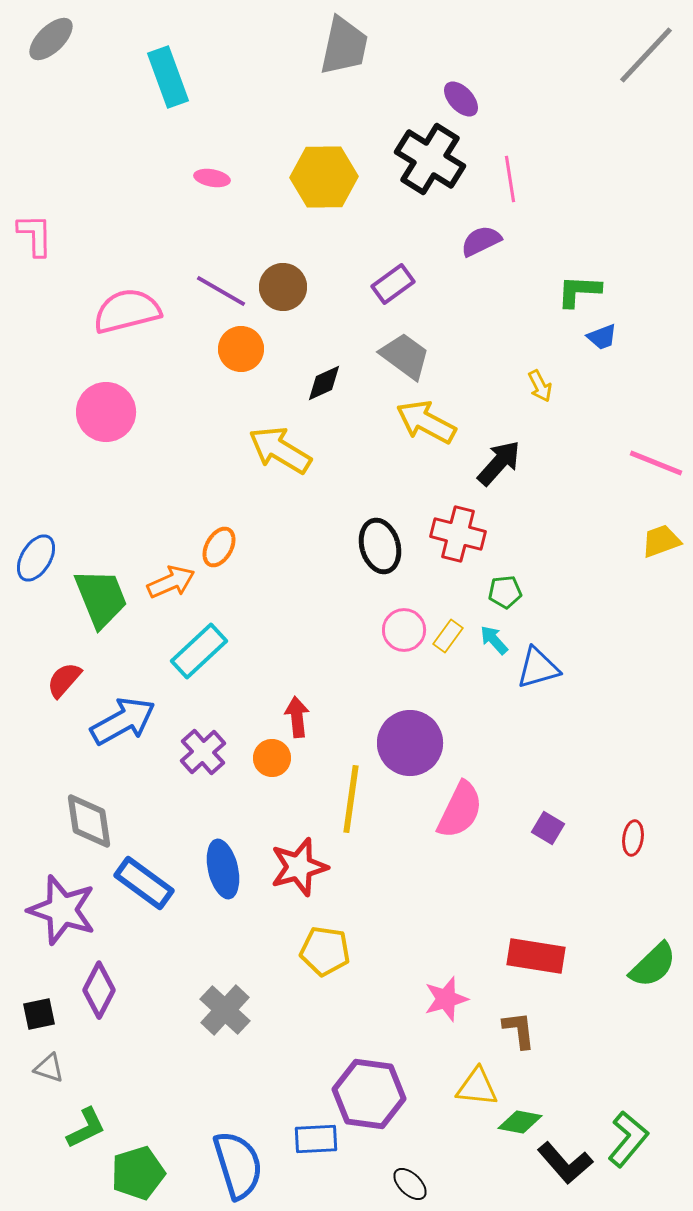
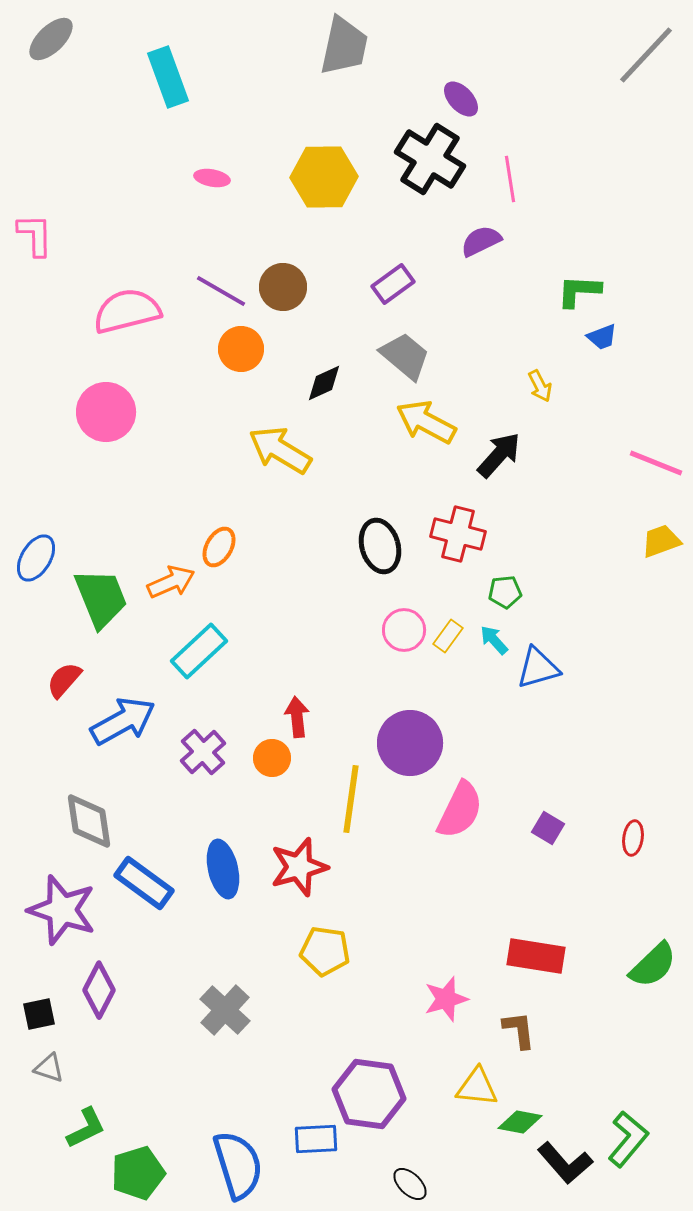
gray trapezoid at (405, 356): rotated 4 degrees clockwise
black arrow at (499, 463): moved 8 px up
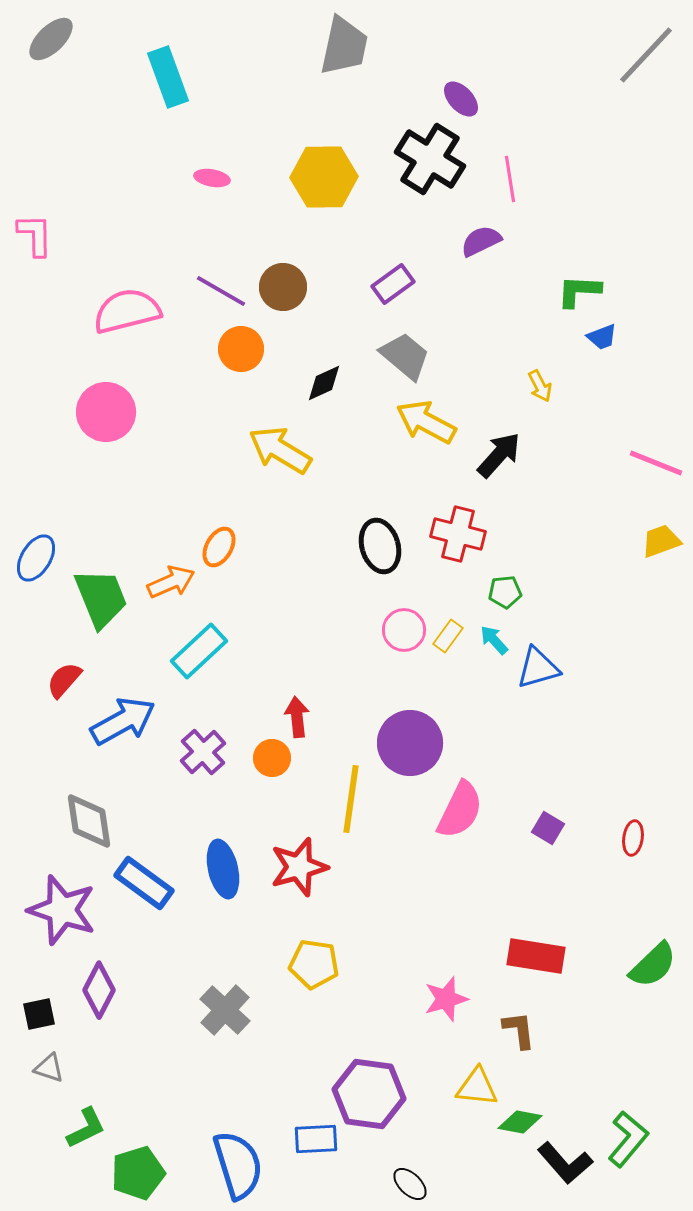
yellow pentagon at (325, 951): moved 11 px left, 13 px down
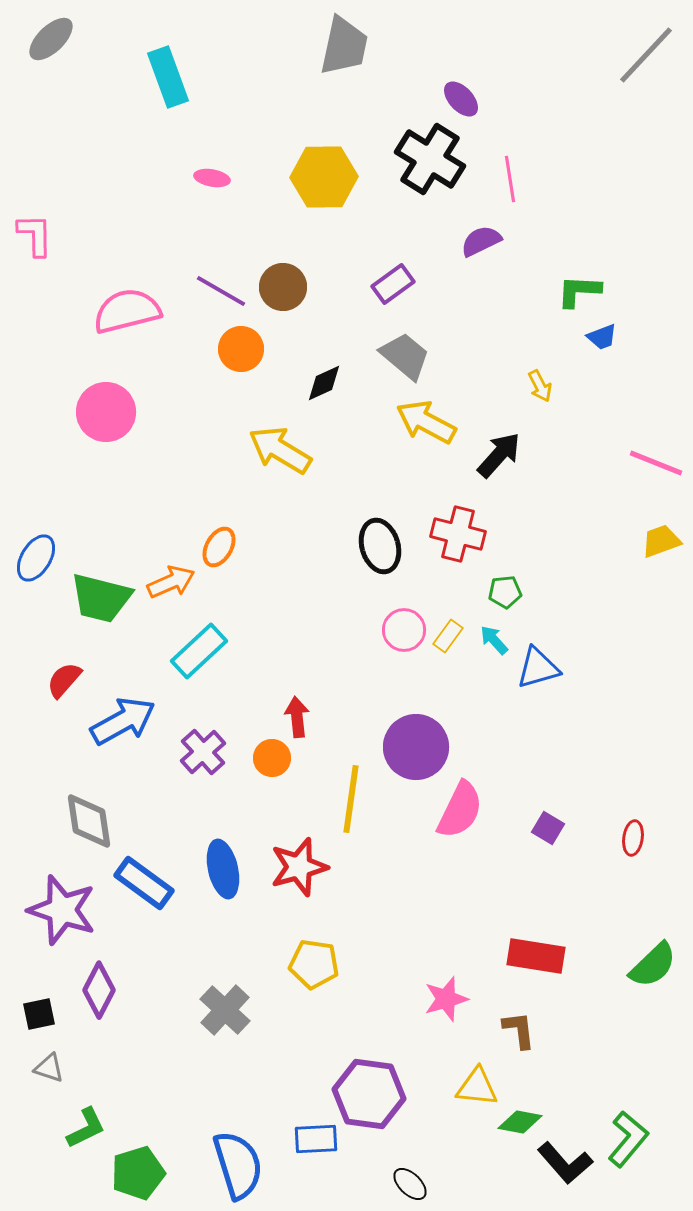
green trapezoid at (101, 598): rotated 126 degrees clockwise
purple circle at (410, 743): moved 6 px right, 4 px down
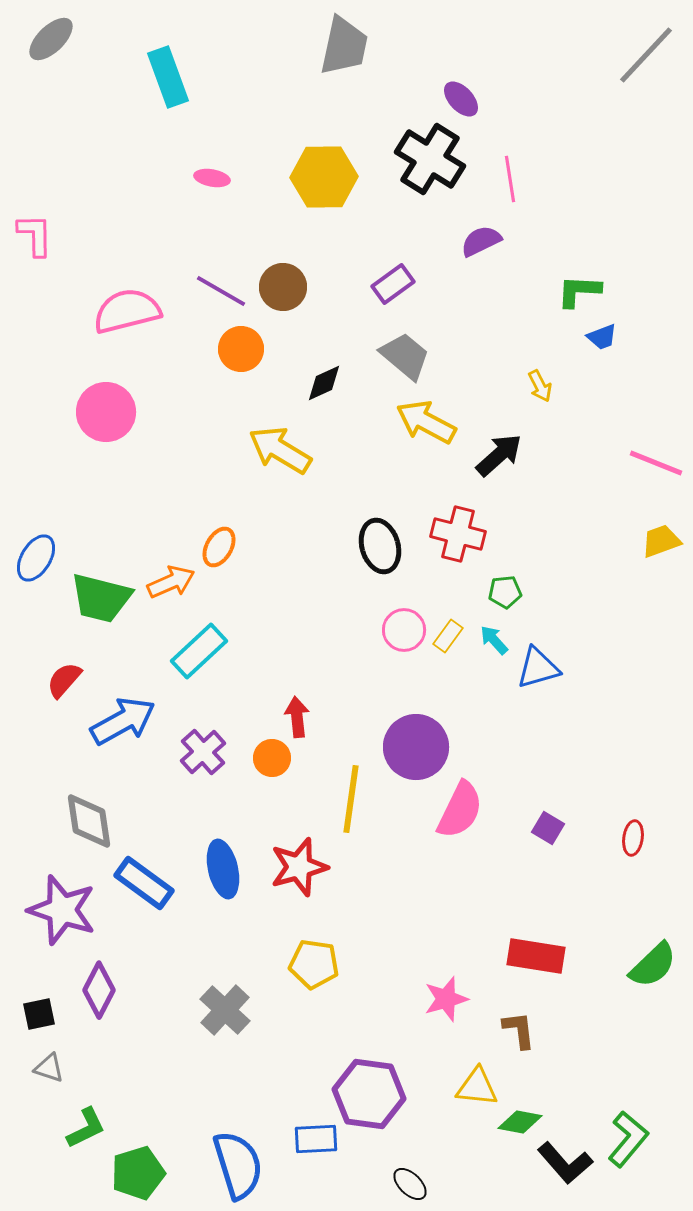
black arrow at (499, 455): rotated 6 degrees clockwise
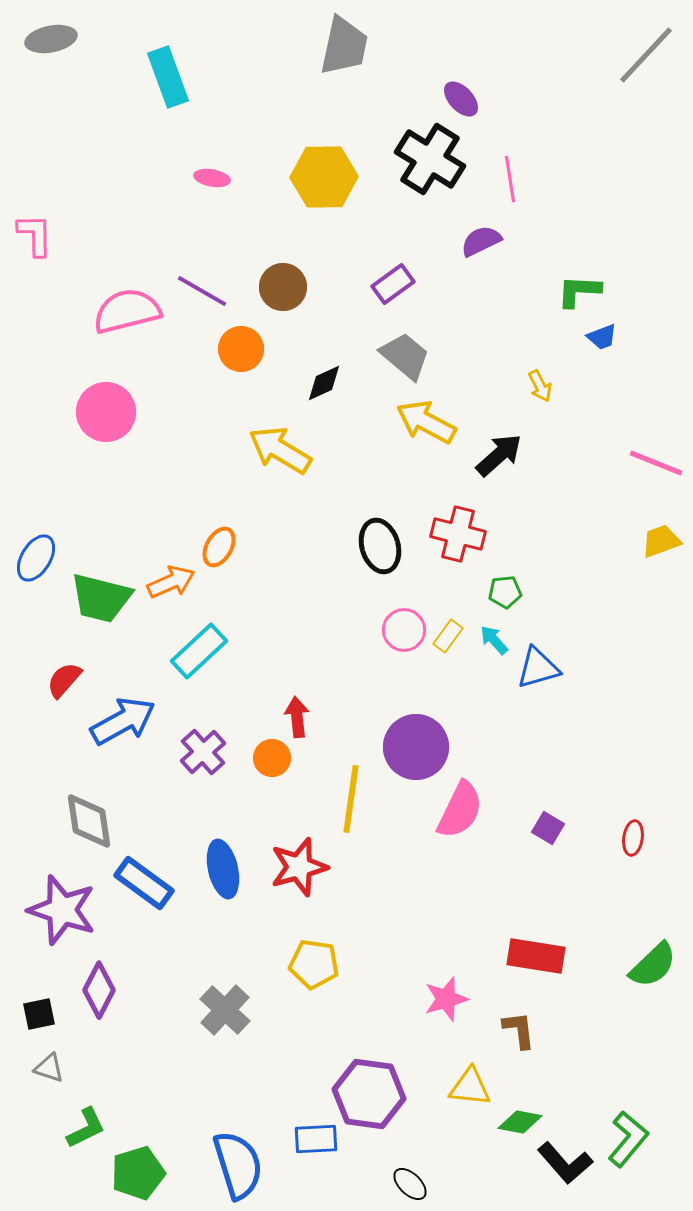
gray ellipse at (51, 39): rotated 33 degrees clockwise
purple line at (221, 291): moved 19 px left
yellow triangle at (477, 1087): moved 7 px left
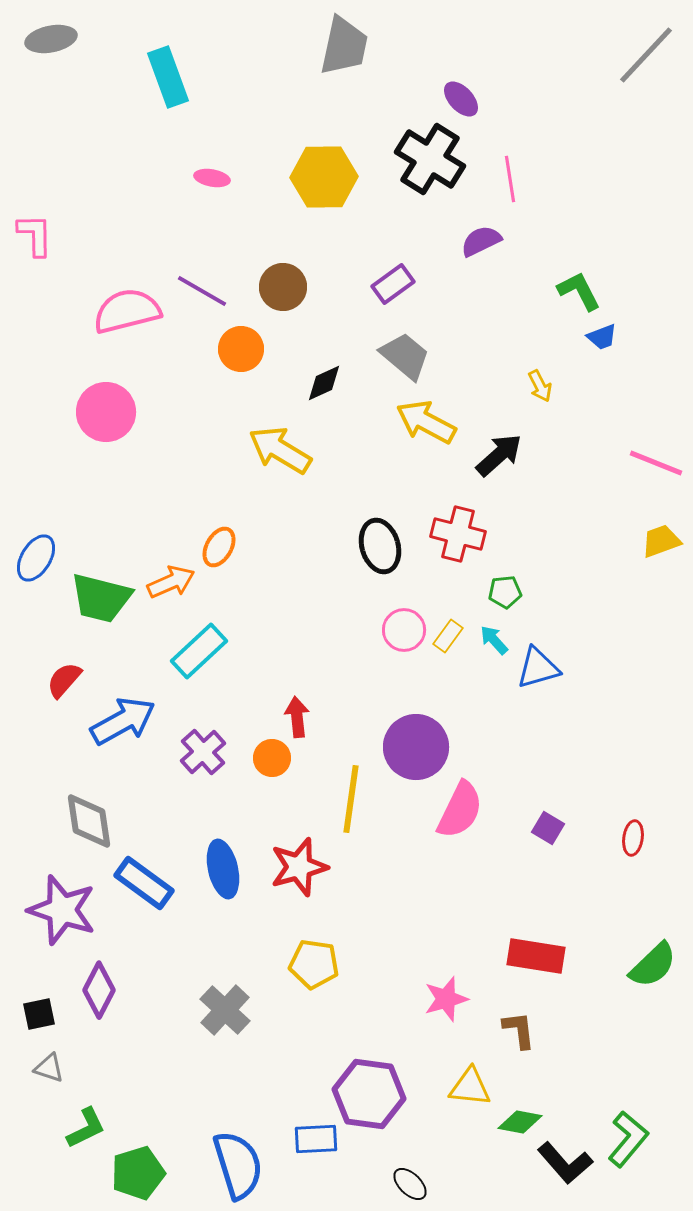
green L-shape at (579, 291): rotated 60 degrees clockwise
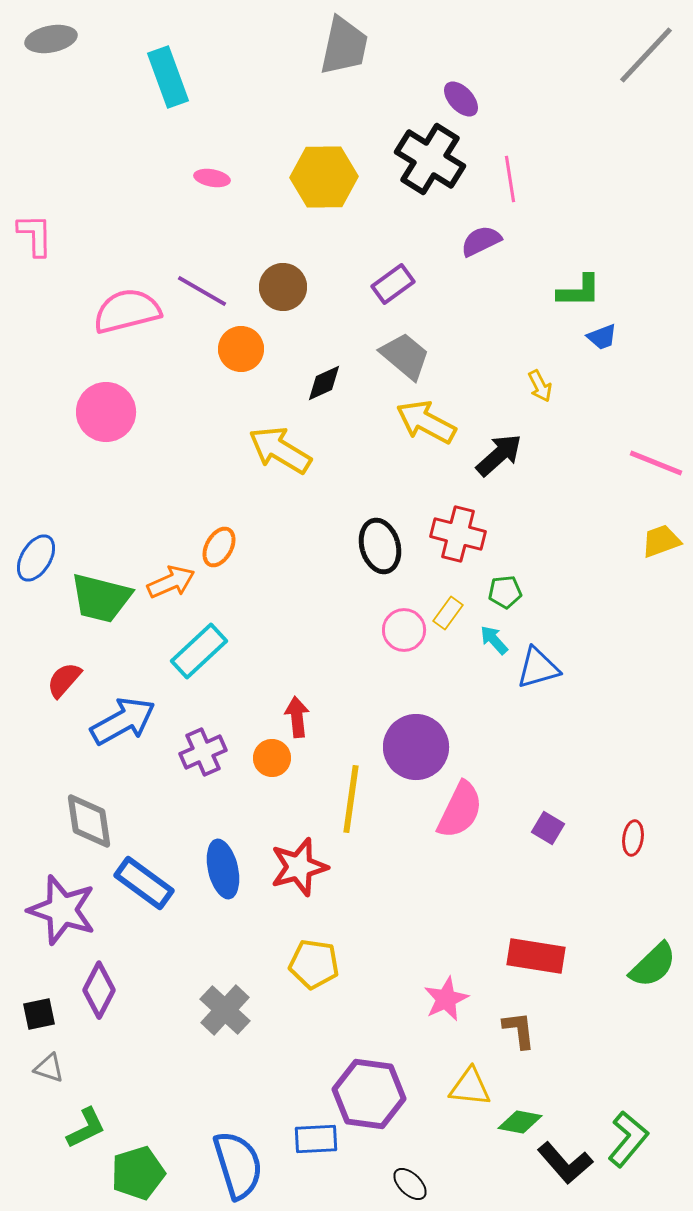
green L-shape at (579, 291): rotated 117 degrees clockwise
yellow rectangle at (448, 636): moved 23 px up
purple cross at (203, 752): rotated 18 degrees clockwise
pink star at (446, 999): rotated 9 degrees counterclockwise
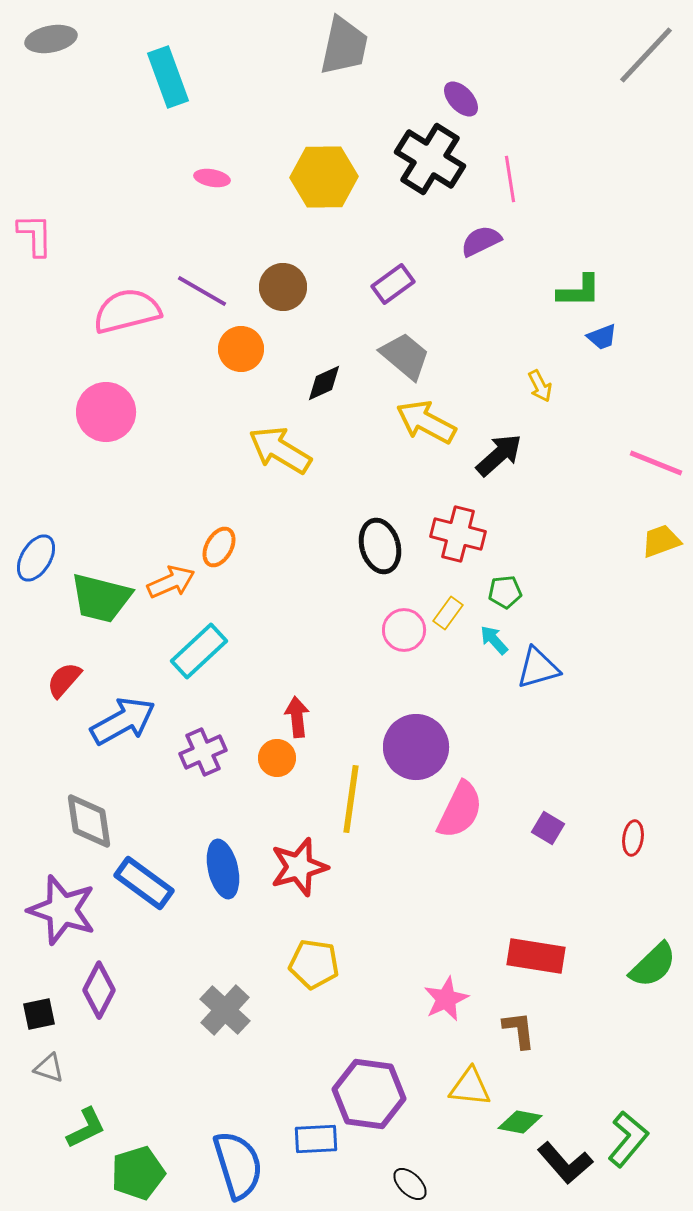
orange circle at (272, 758): moved 5 px right
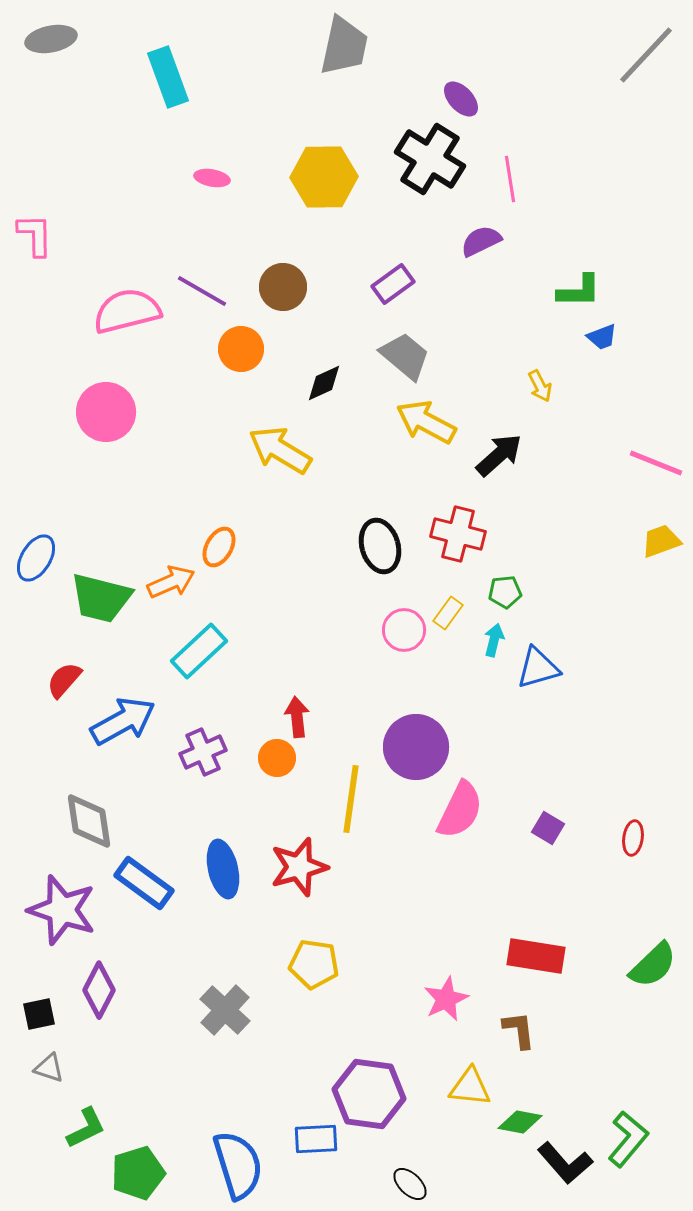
cyan arrow at (494, 640): rotated 56 degrees clockwise
